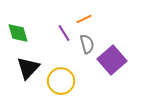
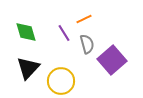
green diamond: moved 8 px right, 1 px up
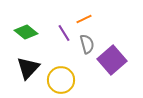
green diamond: rotated 35 degrees counterclockwise
yellow circle: moved 1 px up
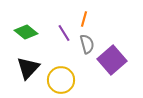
orange line: rotated 49 degrees counterclockwise
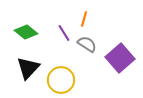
gray semicircle: rotated 42 degrees counterclockwise
purple square: moved 8 px right, 2 px up
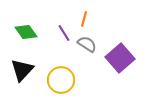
green diamond: rotated 15 degrees clockwise
black triangle: moved 6 px left, 2 px down
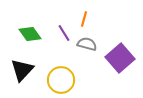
green diamond: moved 4 px right, 2 px down
gray semicircle: rotated 18 degrees counterclockwise
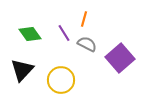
gray semicircle: rotated 12 degrees clockwise
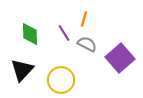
green diamond: rotated 35 degrees clockwise
